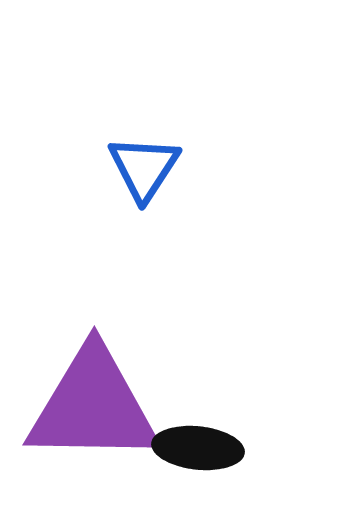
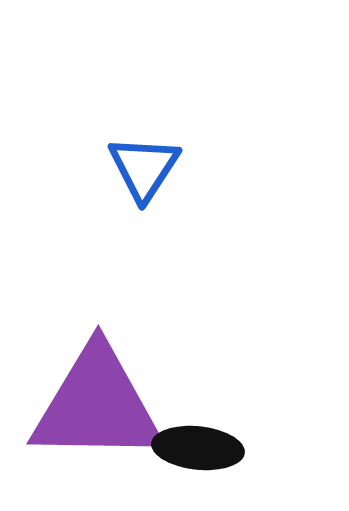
purple triangle: moved 4 px right, 1 px up
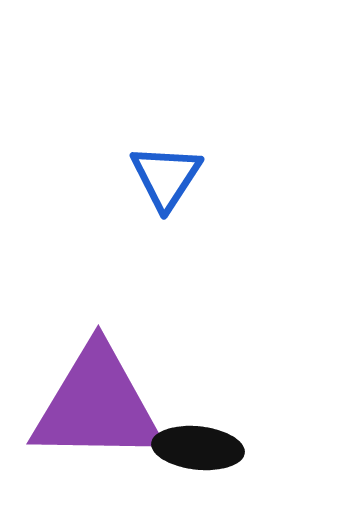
blue triangle: moved 22 px right, 9 px down
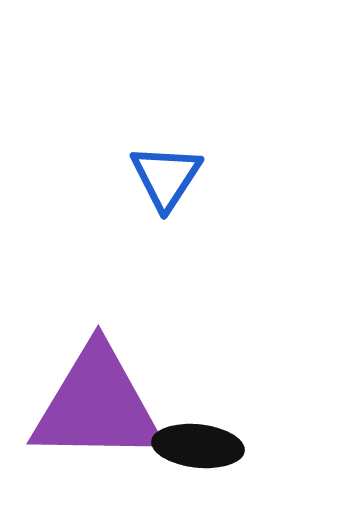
black ellipse: moved 2 px up
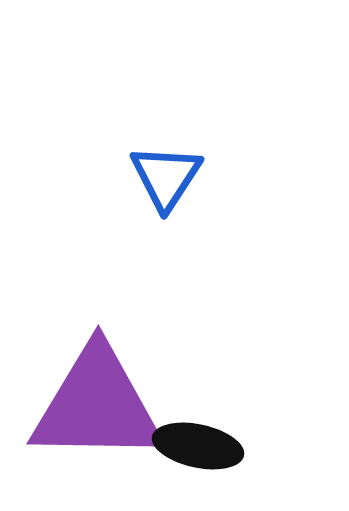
black ellipse: rotated 6 degrees clockwise
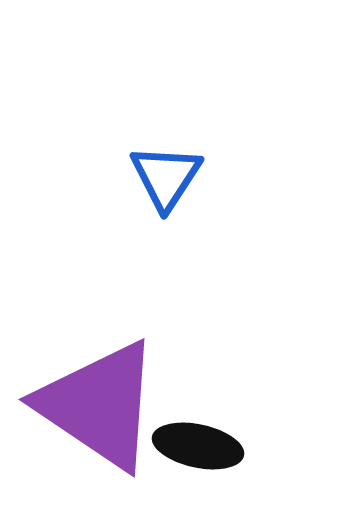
purple triangle: moved 2 px right; rotated 33 degrees clockwise
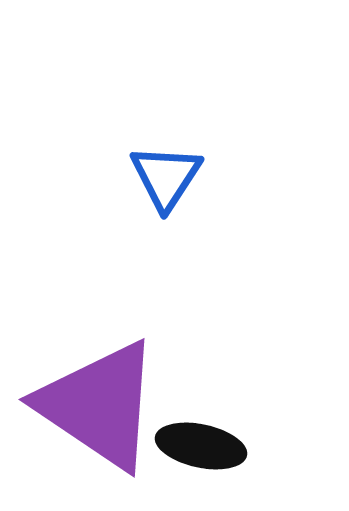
black ellipse: moved 3 px right
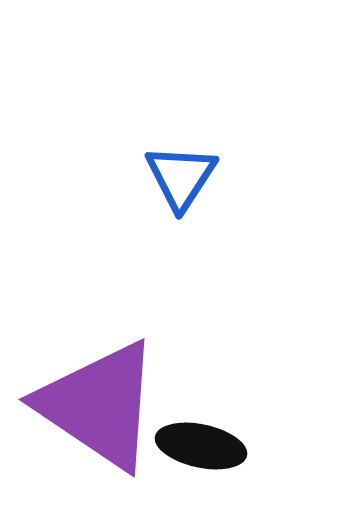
blue triangle: moved 15 px right
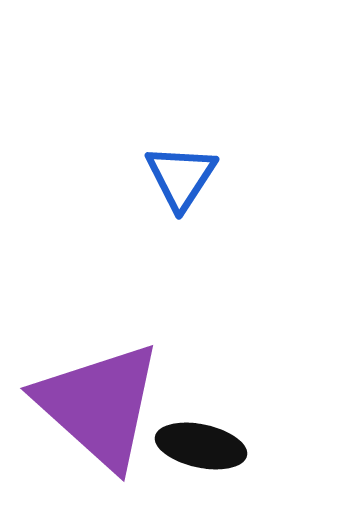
purple triangle: rotated 8 degrees clockwise
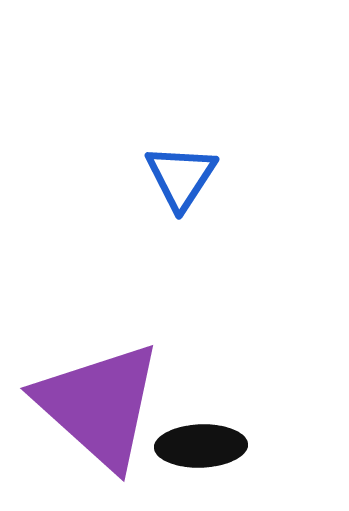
black ellipse: rotated 14 degrees counterclockwise
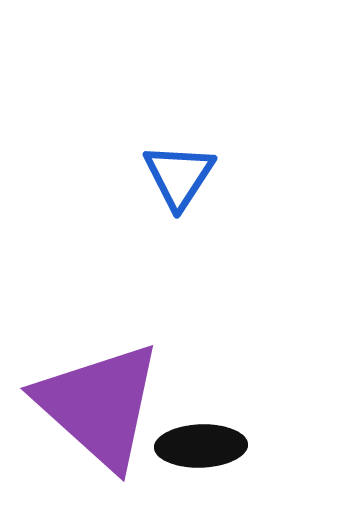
blue triangle: moved 2 px left, 1 px up
